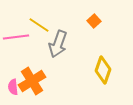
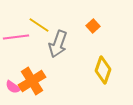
orange square: moved 1 px left, 5 px down
pink semicircle: rotated 49 degrees counterclockwise
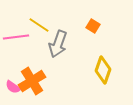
orange square: rotated 16 degrees counterclockwise
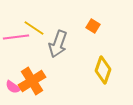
yellow line: moved 5 px left, 3 px down
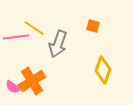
orange square: rotated 16 degrees counterclockwise
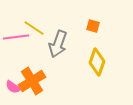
yellow diamond: moved 6 px left, 8 px up
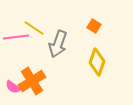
orange square: moved 1 px right; rotated 16 degrees clockwise
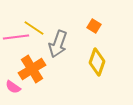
orange cross: moved 12 px up
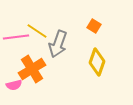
yellow line: moved 3 px right, 3 px down
pink semicircle: moved 1 px right, 2 px up; rotated 49 degrees counterclockwise
